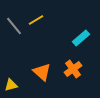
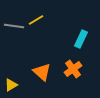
gray line: rotated 42 degrees counterclockwise
cyan rectangle: moved 1 px down; rotated 24 degrees counterclockwise
yellow triangle: rotated 16 degrees counterclockwise
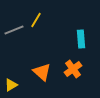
yellow line: rotated 28 degrees counterclockwise
gray line: moved 4 px down; rotated 30 degrees counterclockwise
cyan rectangle: rotated 30 degrees counterclockwise
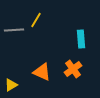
gray line: rotated 18 degrees clockwise
orange triangle: rotated 18 degrees counterclockwise
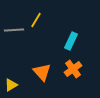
cyan rectangle: moved 10 px left, 2 px down; rotated 30 degrees clockwise
orange triangle: rotated 24 degrees clockwise
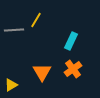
orange triangle: rotated 12 degrees clockwise
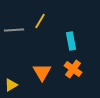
yellow line: moved 4 px right, 1 px down
cyan rectangle: rotated 36 degrees counterclockwise
orange cross: rotated 18 degrees counterclockwise
